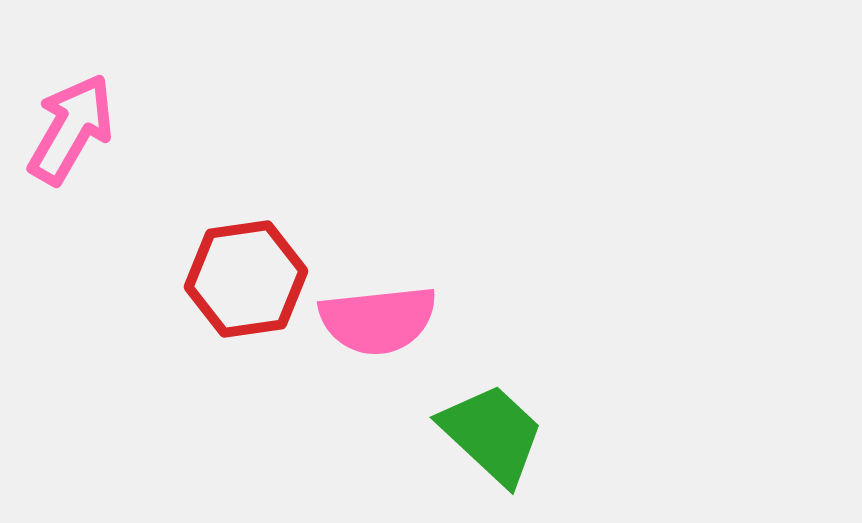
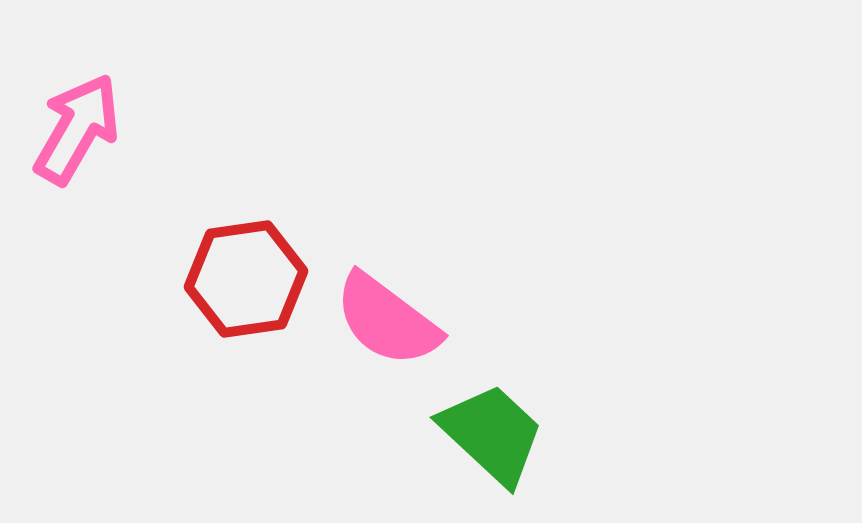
pink arrow: moved 6 px right
pink semicircle: moved 9 px right; rotated 43 degrees clockwise
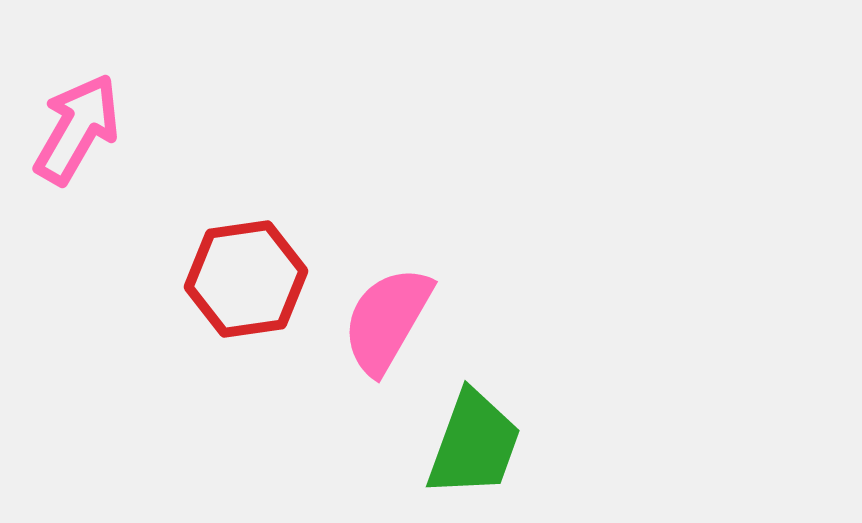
pink semicircle: rotated 83 degrees clockwise
green trapezoid: moved 18 px left, 10 px down; rotated 67 degrees clockwise
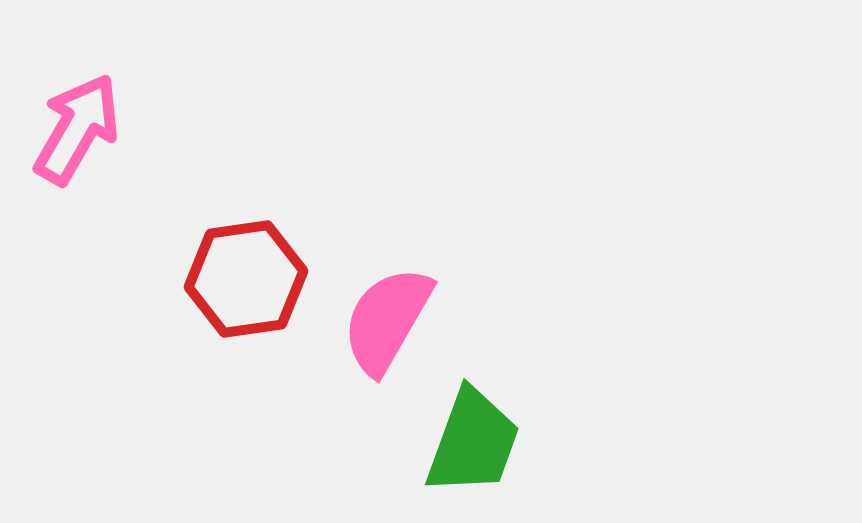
green trapezoid: moved 1 px left, 2 px up
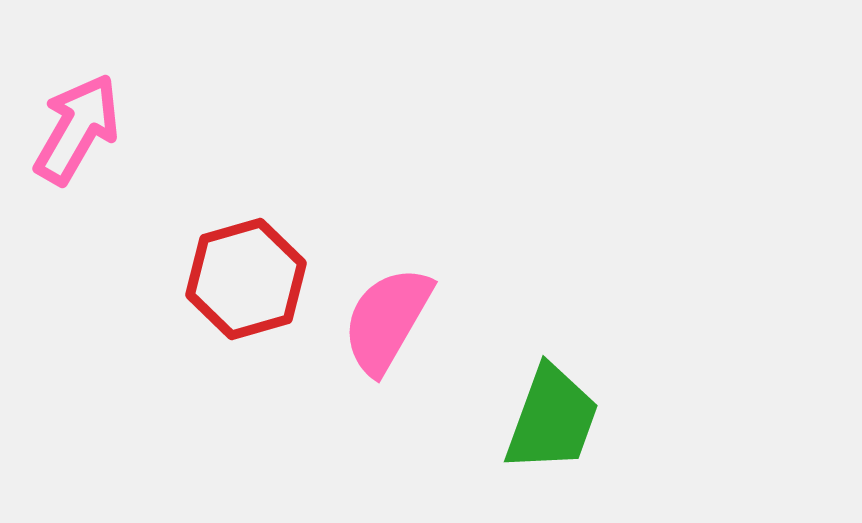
red hexagon: rotated 8 degrees counterclockwise
green trapezoid: moved 79 px right, 23 px up
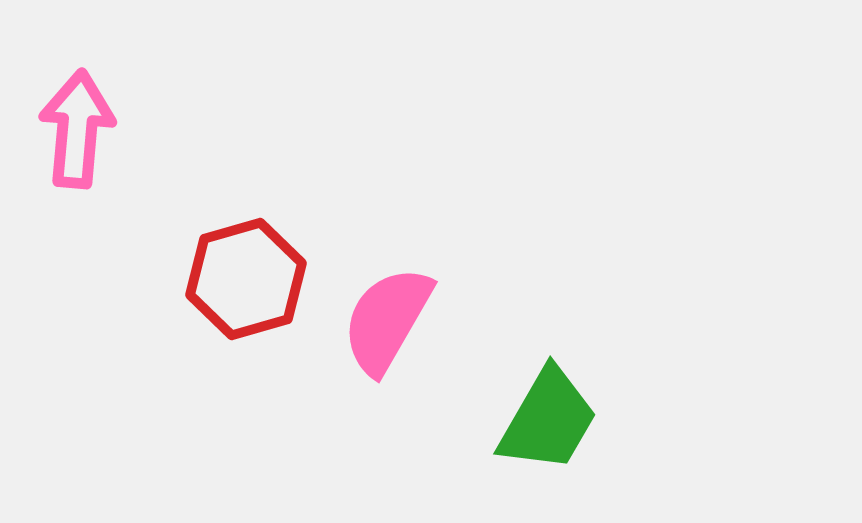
pink arrow: rotated 25 degrees counterclockwise
green trapezoid: moved 4 px left, 1 px down; rotated 10 degrees clockwise
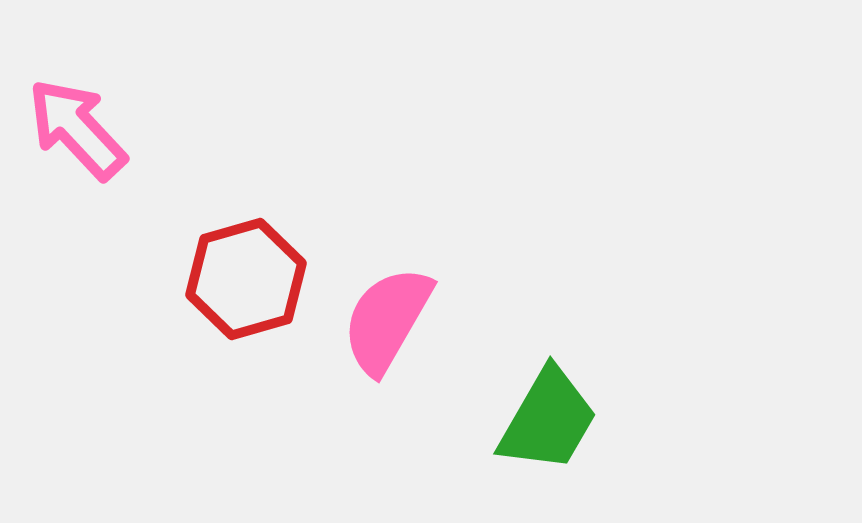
pink arrow: rotated 48 degrees counterclockwise
